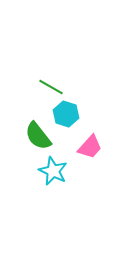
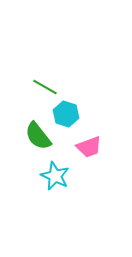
green line: moved 6 px left
pink trapezoid: moved 1 px left; rotated 28 degrees clockwise
cyan star: moved 2 px right, 5 px down
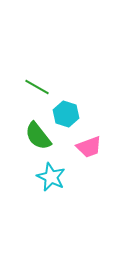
green line: moved 8 px left
cyan star: moved 4 px left, 1 px down
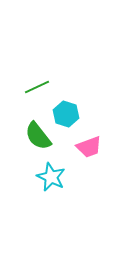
green line: rotated 55 degrees counterclockwise
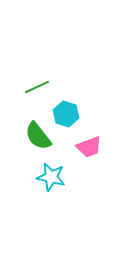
cyan star: rotated 12 degrees counterclockwise
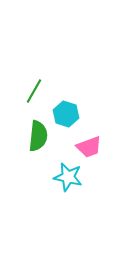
green line: moved 3 px left, 4 px down; rotated 35 degrees counterclockwise
green semicircle: rotated 136 degrees counterclockwise
cyan star: moved 17 px right
